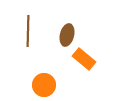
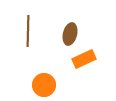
brown ellipse: moved 3 px right, 1 px up
orange rectangle: rotated 65 degrees counterclockwise
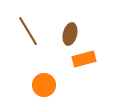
brown line: rotated 32 degrees counterclockwise
orange rectangle: rotated 10 degrees clockwise
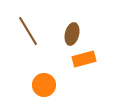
brown ellipse: moved 2 px right
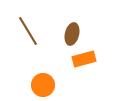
orange circle: moved 1 px left
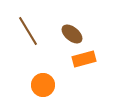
brown ellipse: rotated 65 degrees counterclockwise
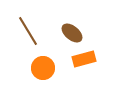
brown ellipse: moved 1 px up
orange circle: moved 17 px up
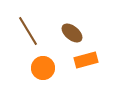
orange rectangle: moved 2 px right, 1 px down
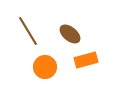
brown ellipse: moved 2 px left, 1 px down
orange circle: moved 2 px right, 1 px up
